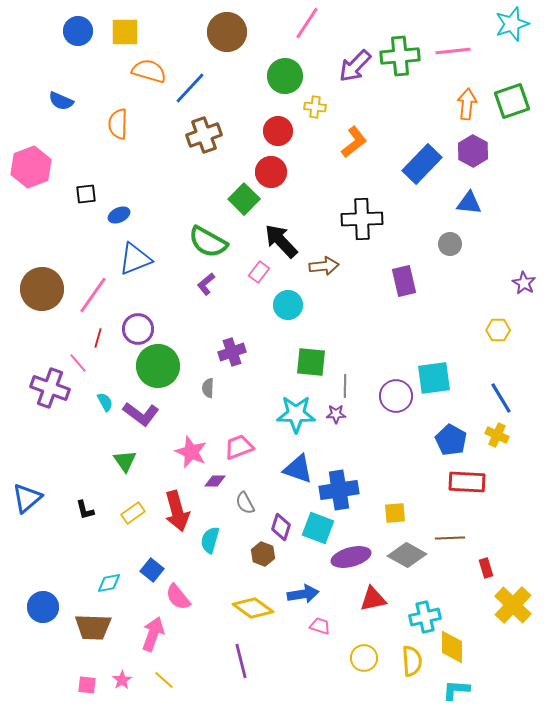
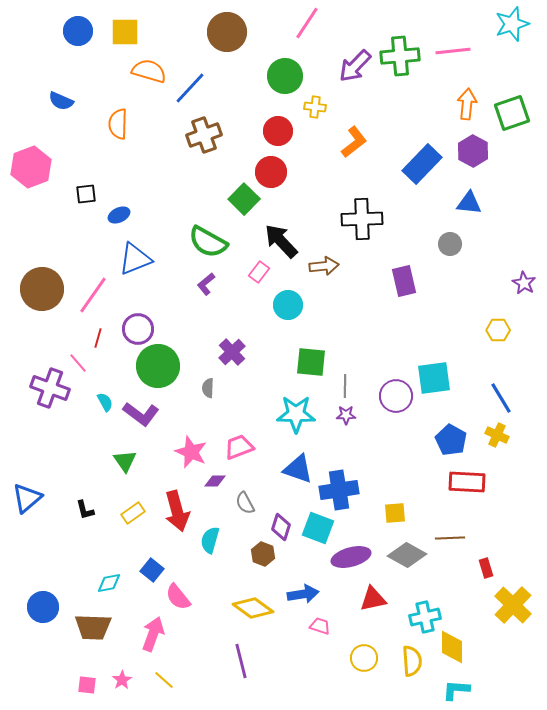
green square at (512, 101): moved 12 px down
purple cross at (232, 352): rotated 24 degrees counterclockwise
purple star at (336, 414): moved 10 px right, 1 px down
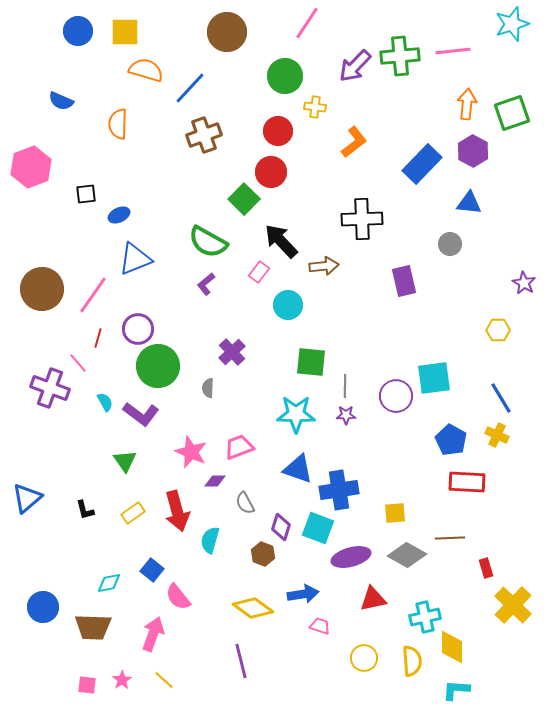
orange semicircle at (149, 71): moved 3 px left, 1 px up
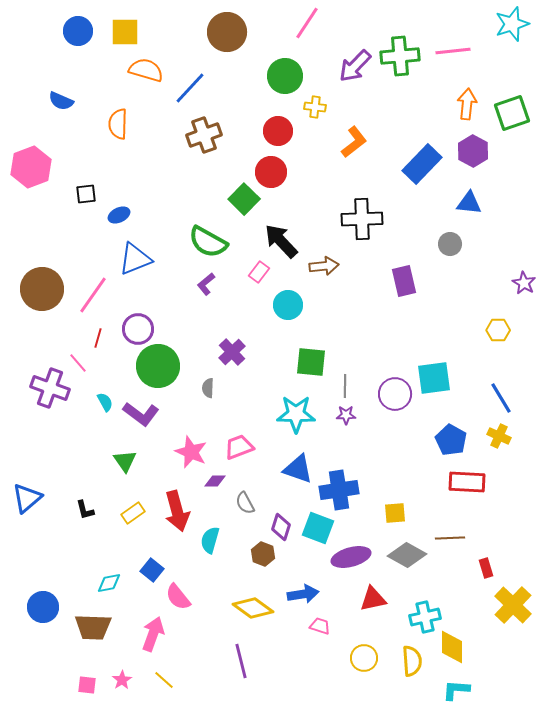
purple circle at (396, 396): moved 1 px left, 2 px up
yellow cross at (497, 435): moved 2 px right, 1 px down
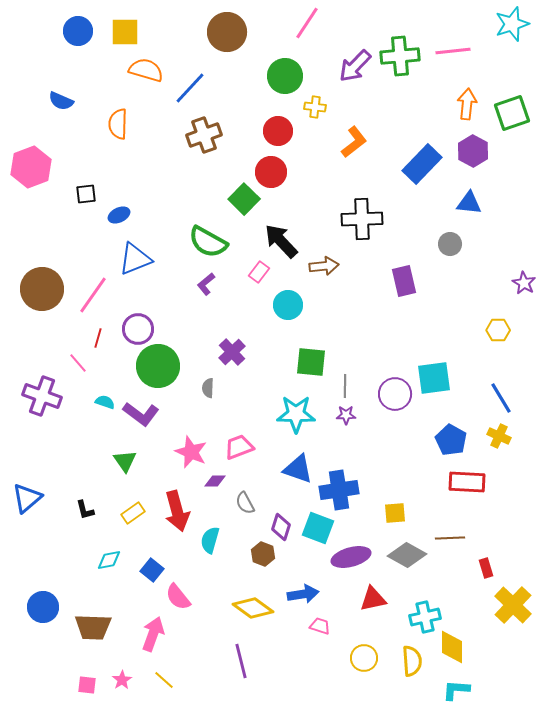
purple cross at (50, 388): moved 8 px left, 8 px down
cyan semicircle at (105, 402): rotated 42 degrees counterclockwise
cyan diamond at (109, 583): moved 23 px up
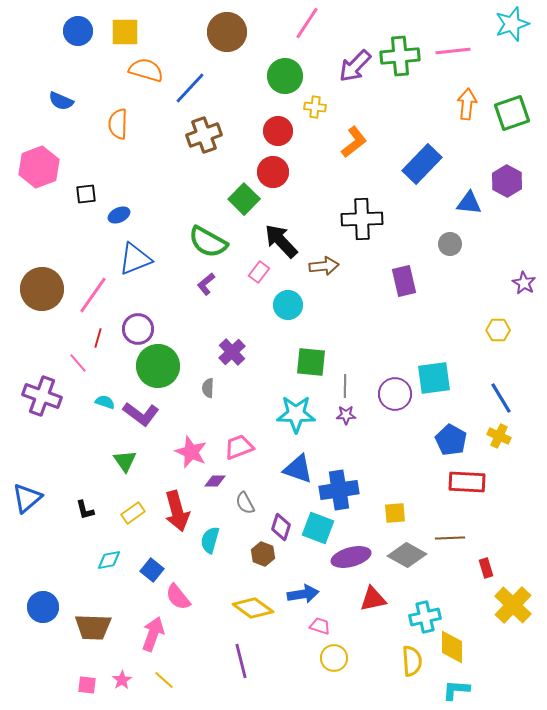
purple hexagon at (473, 151): moved 34 px right, 30 px down
pink hexagon at (31, 167): moved 8 px right
red circle at (271, 172): moved 2 px right
yellow circle at (364, 658): moved 30 px left
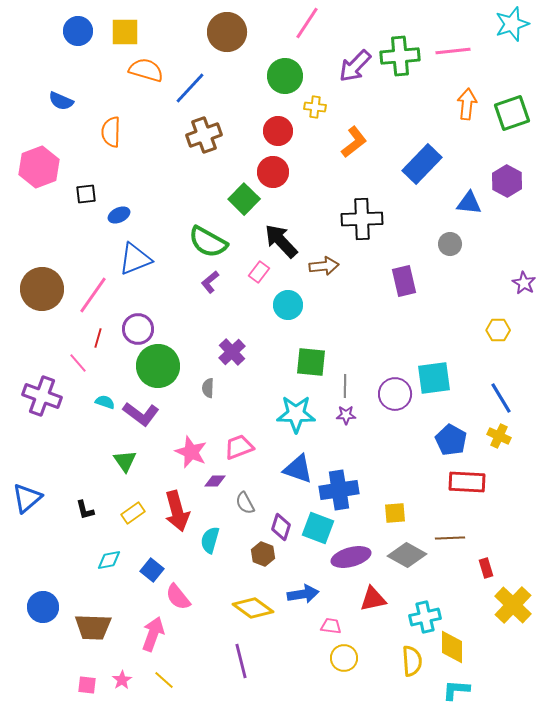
orange semicircle at (118, 124): moved 7 px left, 8 px down
purple L-shape at (206, 284): moved 4 px right, 2 px up
pink trapezoid at (320, 626): moved 11 px right; rotated 10 degrees counterclockwise
yellow circle at (334, 658): moved 10 px right
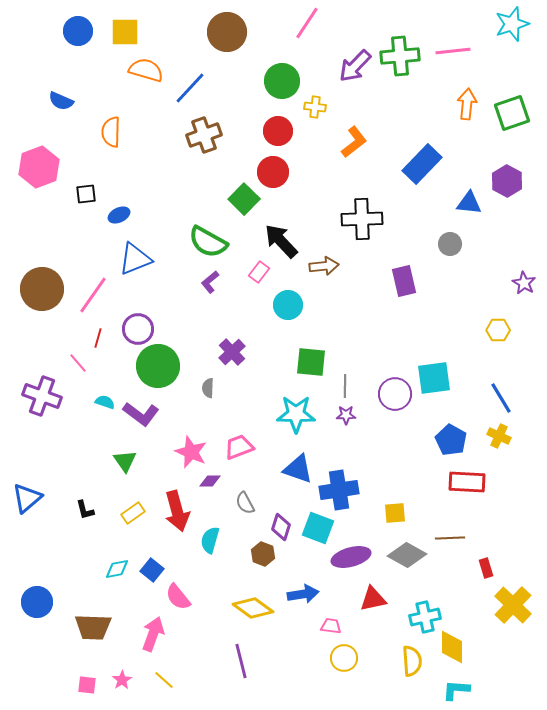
green circle at (285, 76): moved 3 px left, 5 px down
purple diamond at (215, 481): moved 5 px left
cyan diamond at (109, 560): moved 8 px right, 9 px down
blue circle at (43, 607): moved 6 px left, 5 px up
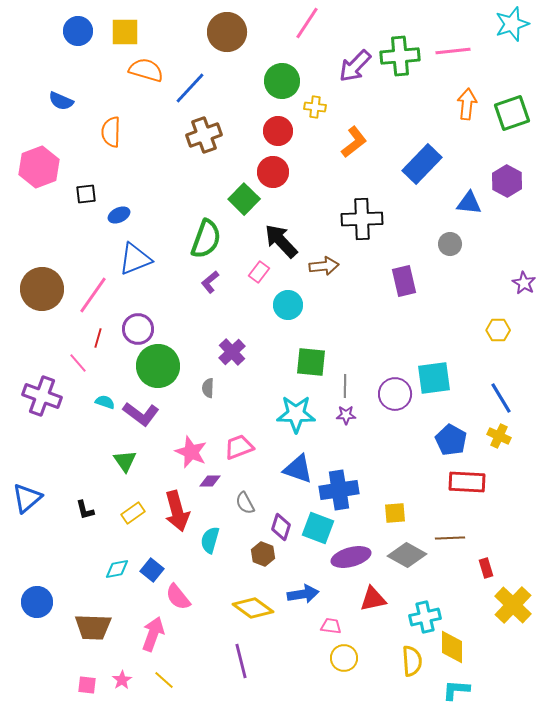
green semicircle at (208, 242): moved 2 px left, 3 px up; rotated 99 degrees counterclockwise
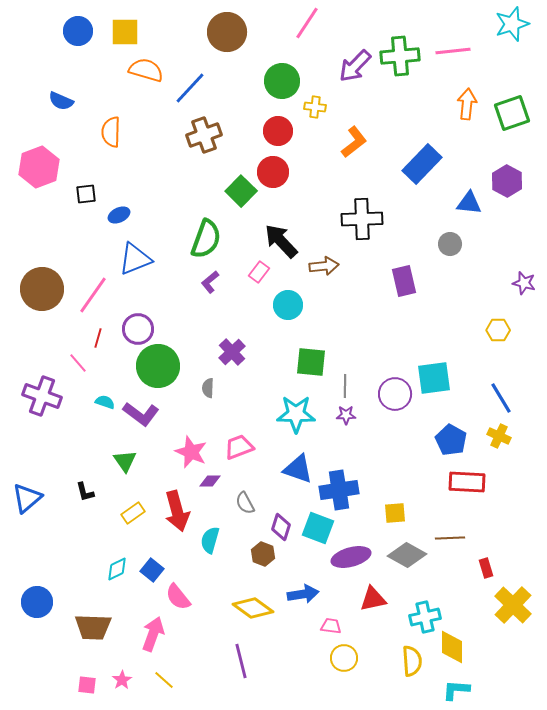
green square at (244, 199): moved 3 px left, 8 px up
purple star at (524, 283): rotated 15 degrees counterclockwise
black L-shape at (85, 510): moved 18 px up
cyan diamond at (117, 569): rotated 15 degrees counterclockwise
